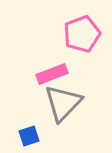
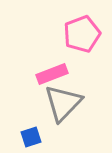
blue square: moved 2 px right, 1 px down
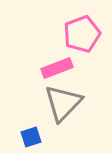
pink rectangle: moved 5 px right, 6 px up
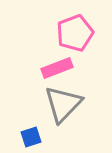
pink pentagon: moved 7 px left, 1 px up
gray triangle: moved 1 px down
